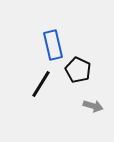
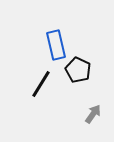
blue rectangle: moved 3 px right
gray arrow: moved 8 px down; rotated 72 degrees counterclockwise
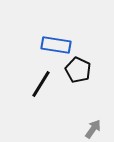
blue rectangle: rotated 68 degrees counterclockwise
gray arrow: moved 15 px down
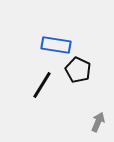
black line: moved 1 px right, 1 px down
gray arrow: moved 5 px right, 7 px up; rotated 12 degrees counterclockwise
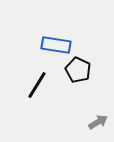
black line: moved 5 px left
gray arrow: rotated 36 degrees clockwise
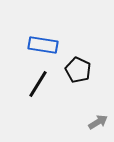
blue rectangle: moved 13 px left
black line: moved 1 px right, 1 px up
